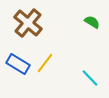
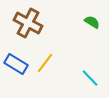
brown cross: rotated 12 degrees counterclockwise
blue rectangle: moved 2 px left
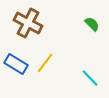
green semicircle: moved 2 px down; rotated 14 degrees clockwise
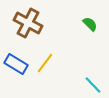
green semicircle: moved 2 px left
cyan line: moved 3 px right, 7 px down
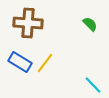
brown cross: rotated 24 degrees counterclockwise
blue rectangle: moved 4 px right, 2 px up
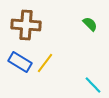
brown cross: moved 2 px left, 2 px down
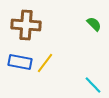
green semicircle: moved 4 px right
blue rectangle: rotated 20 degrees counterclockwise
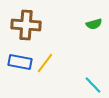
green semicircle: rotated 119 degrees clockwise
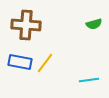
cyan line: moved 4 px left, 5 px up; rotated 54 degrees counterclockwise
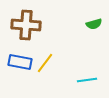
cyan line: moved 2 px left
